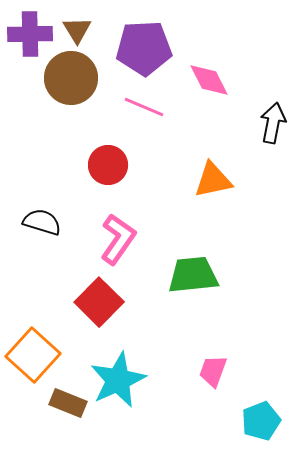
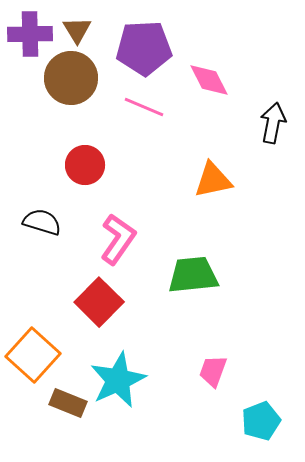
red circle: moved 23 px left
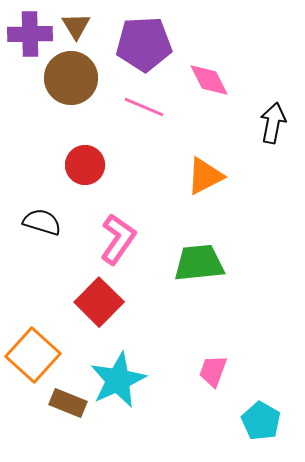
brown triangle: moved 1 px left, 4 px up
purple pentagon: moved 4 px up
orange triangle: moved 8 px left, 4 px up; rotated 15 degrees counterclockwise
green trapezoid: moved 6 px right, 12 px up
cyan pentagon: rotated 21 degrees counterclockwise
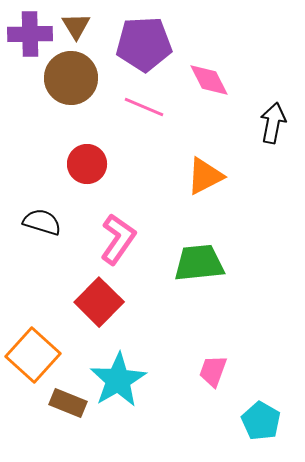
red circle: moved 2 px right, 1 px up
cyan star: rotated 6 degrees counterclockwise
